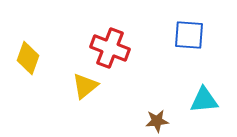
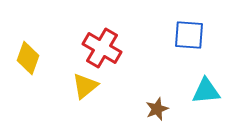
red cross: moved 8 px left; rotated 9 degrees clockwise
cyan triangle: moved 2 px right, 9 px up
brown star: moved 12 px up; rotated 15 degrees counterclockwise
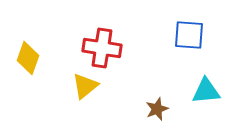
red cross: rotated 21 degrees counterclockwise
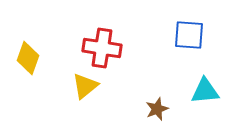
cyan triangle: moved 1 px left
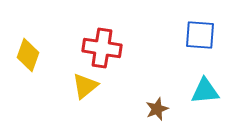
blue square: moved 11 px right
yellow diamond: moved 3 px up
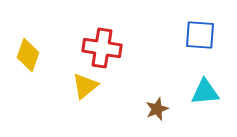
cyan triangle: moved 1 px down
